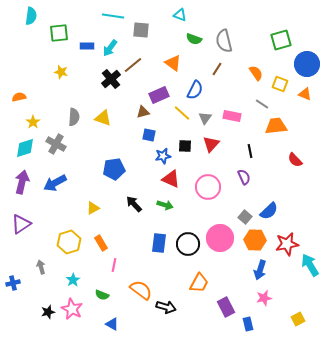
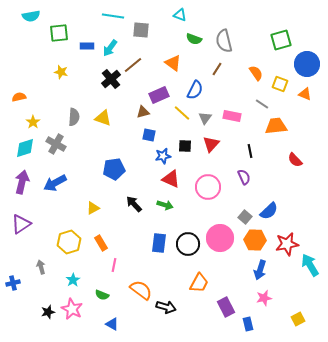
cyan semicircle at (31, 16): rotated 72 degrees clockwise
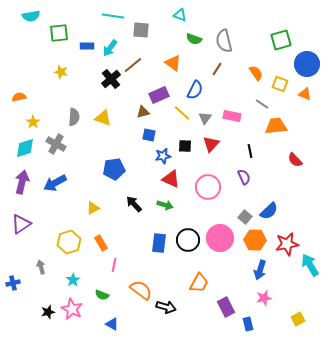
black circle at (188, 244): moved 4 px up
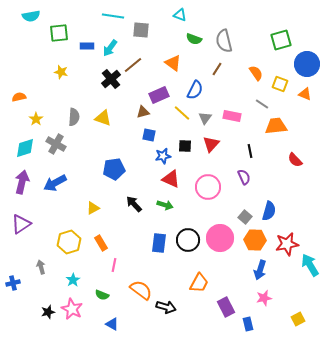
yellow star at (33, 122): moved 3 px right, 3 px up
blue semicircle at (269, 211): rotated 30 degrees counterclockwise
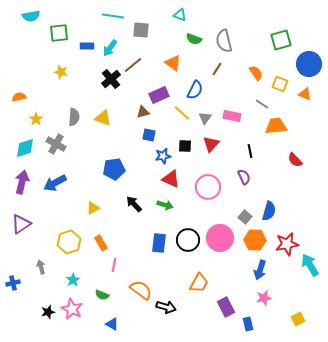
blue circle at (307, 64): moved 2 px right
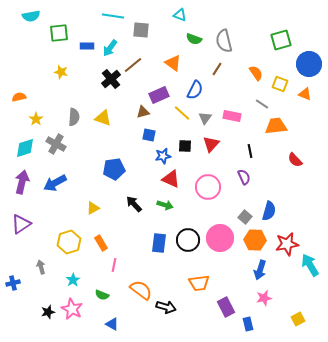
orange trapezoid at (199, 283): rotated 55 degrees clockwise
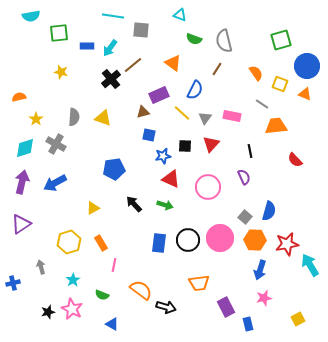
blue circle at (309, 64): moved 2 px left, 2 px down
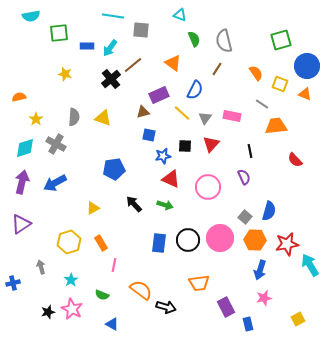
green semicircle at (194, 39): rotated 133 degrees counterclockwise
yellow star at (61, 72): moved 4 px right, 2 px down
cyan star at (73, 280): moved 2 px left
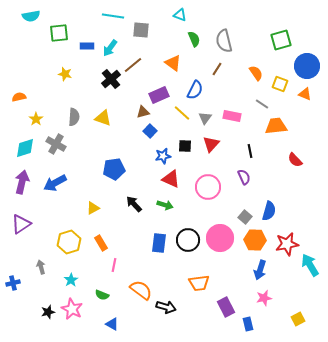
blue square at (149, 135): moved 1 px right, 4 px up; rotated 32 degrees clockwise
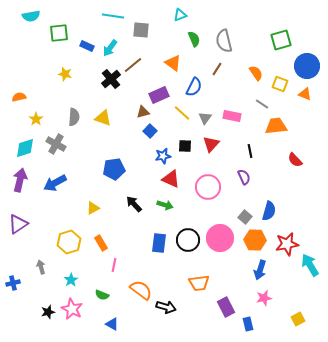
cyan triangle at (180, 15): rotated 40 degrees counterclockwise
blue rectangle at (87, 46): rotated 24 degrees clockwise
blue semicircle at (195, 90): moved 1 px left, 3 px up
purple arrow at (22, 182): moved 2 px left, 2 px up
purple triangle at (21, 224): moved 3 px left
